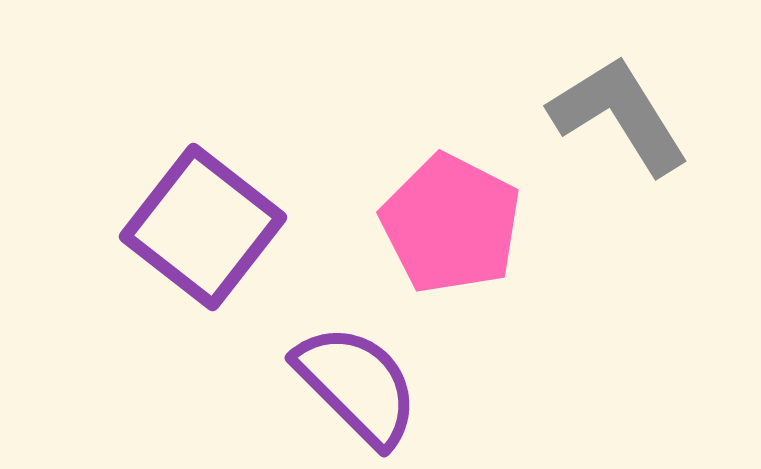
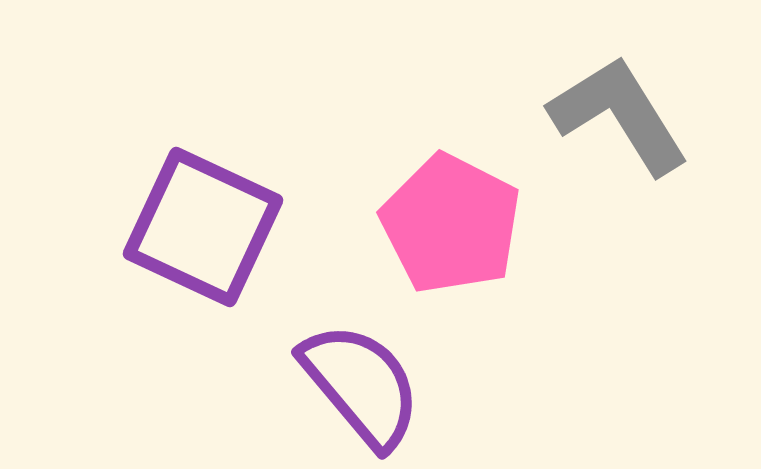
purple square: rotated 13 degrees counterclockwise
purple semicircle: moved 4 px right; rotated 5 degrees clockwise
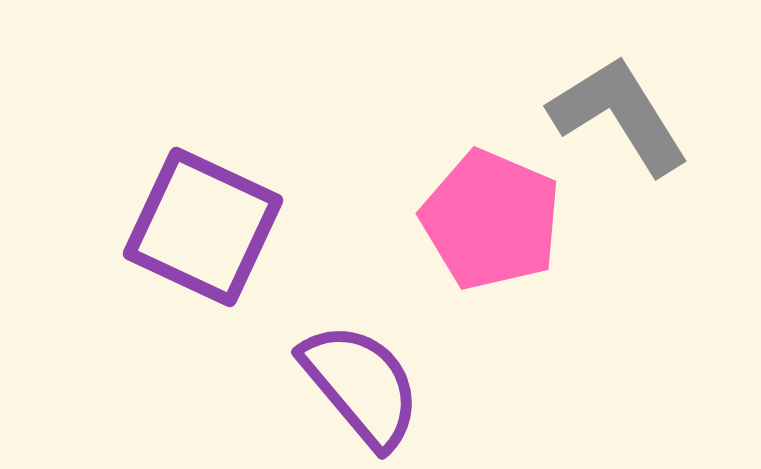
pink pentagon: moved 40 px right, 4 px up; rotated 4 degrees counterclockwise
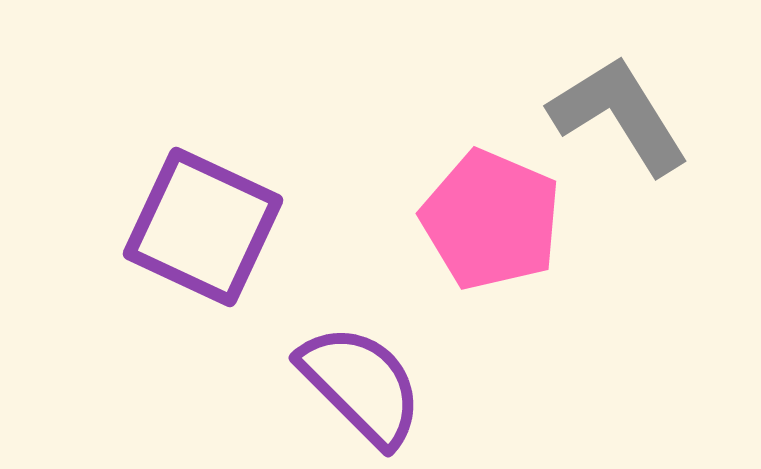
purple semicircle: rotated 5 degrees counterclockwise
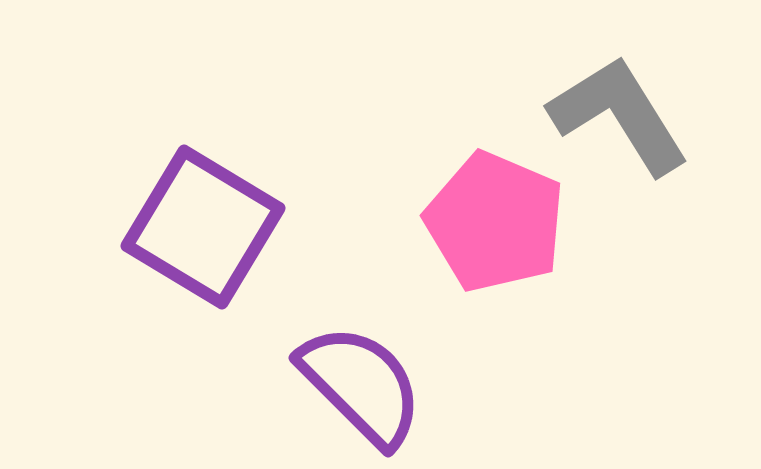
pink pentagon: moved 4 px right, 2 px down
purple square: rotated 6 degrees clockwise
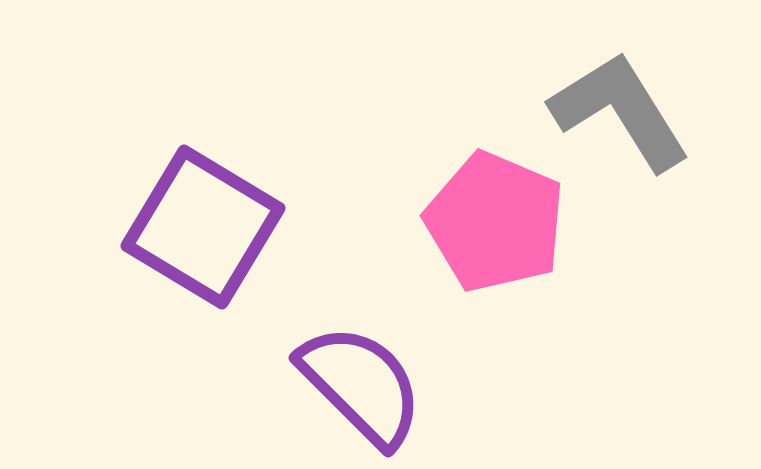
gray L-shape: moved 1 px right, 4 px up
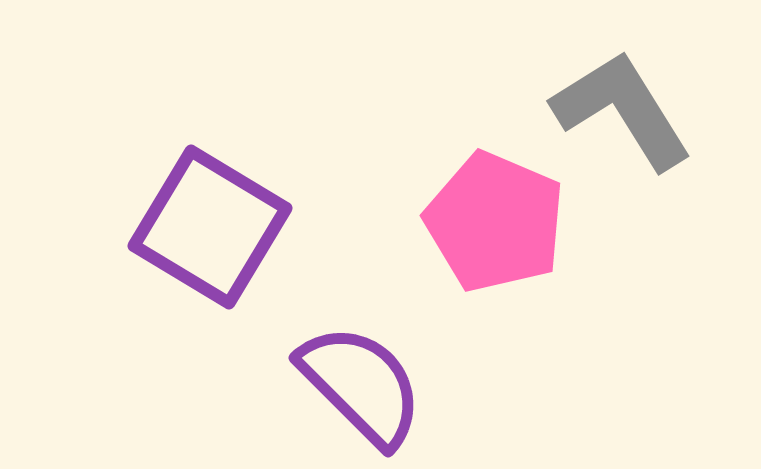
gray L-shape: moved 2 px right, 1 px up
purple square: moved 7 px right
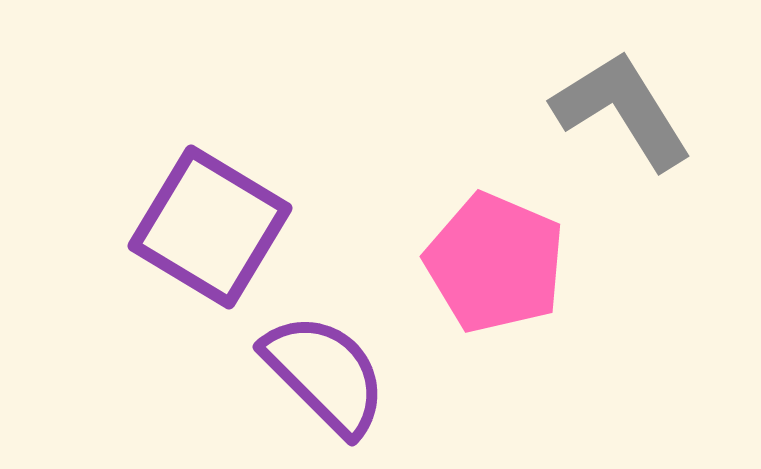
pink pentagon: moved 41 px down
purple semicircle: moved 36 px left, 11 px up
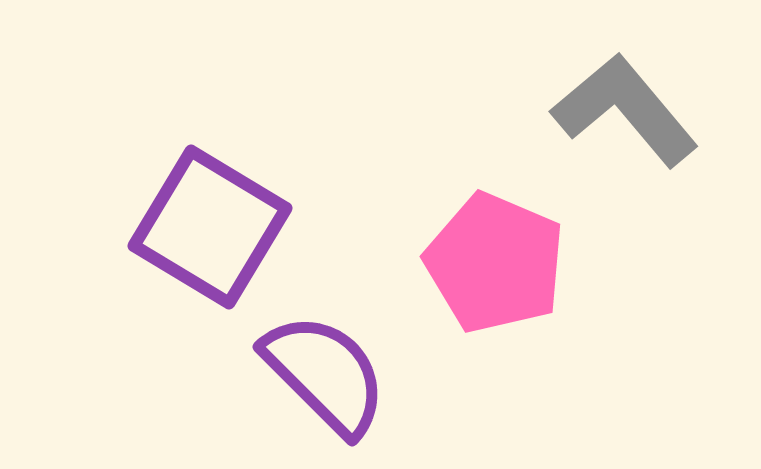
gray L-shape: moved 3 px right; rotated 8 degrees counterclockwise
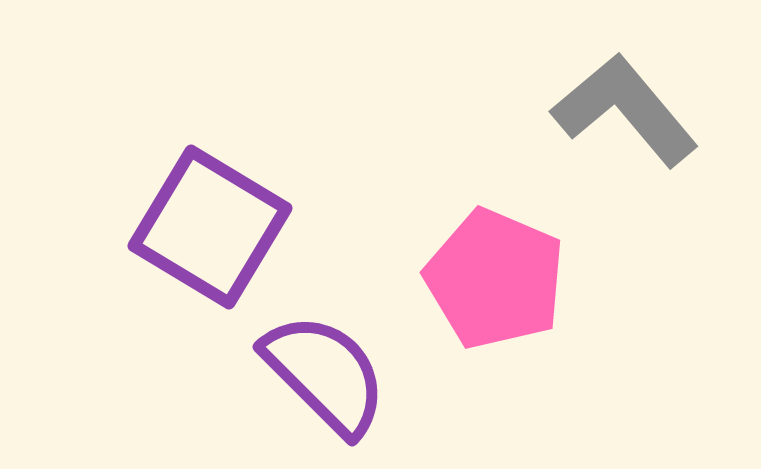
pink pentagon: moved 16 px down
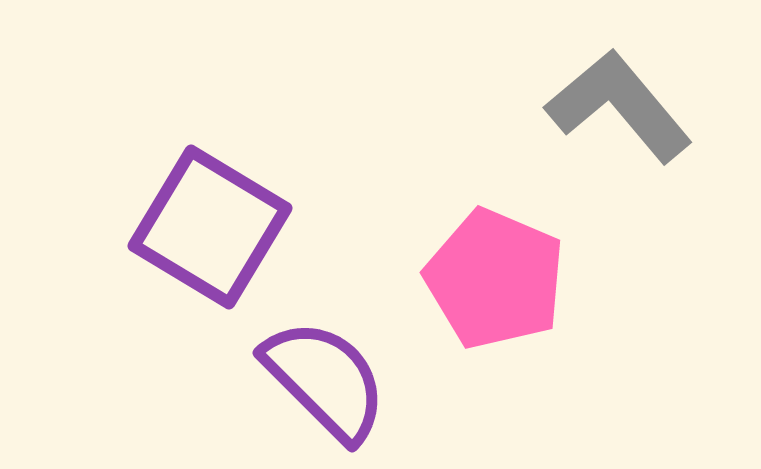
gray L-shape: moved 6 px left, 4 px up
purple semicircle: moved 6 px down
